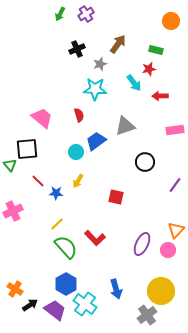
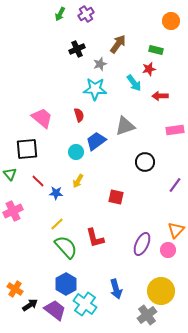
green triangle: moved 9 px down
red L-shape: rotated 30 degrees clockwise
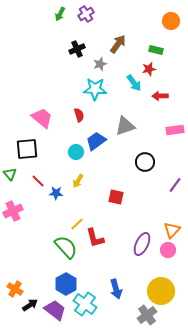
yellow line: moved 20 px right
orange triangle: moved 4 px left
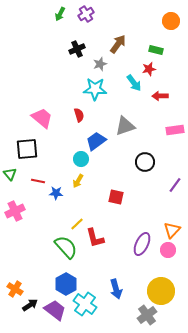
cyan circle: moved 5 px right, 7 px down
red line: rotated 32 degrees counterclockwise
pink cross: moved 2 px right
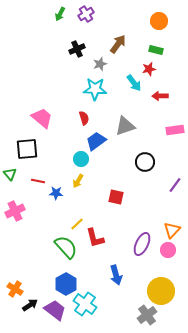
orange circle: moved 12 px left
red semicircle: moved 5 px right, 3 px down
blue arrow: moved 14 px up
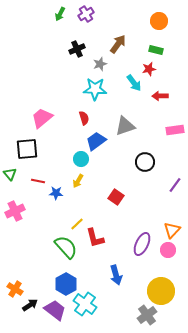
pink trapezoid: rotated 80 degrees counterclockwise
red square: rotated 21 degrees clockwise
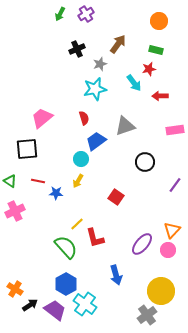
cyan star: rotated 15 degrees counterclockwise
green triangle: moved 7 px down; rotated 16 degrees counterclockwise
purple ellipse: rotated 15 degrees clockwise
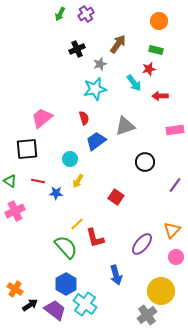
cyan circle: moved 11 px left
pink circle: moved 8 px right, 7 px down
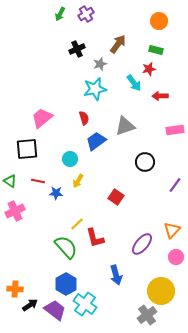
orange cross: rotated 28 degrees counterclockwise
